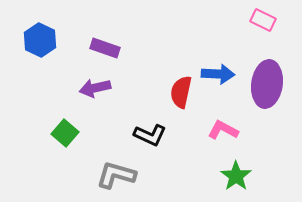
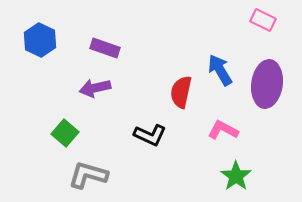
blue arrow: moved 2 px right, 4 px up; rotated 124 degrees counterclockwise
gray L-shape: moved 28 px left
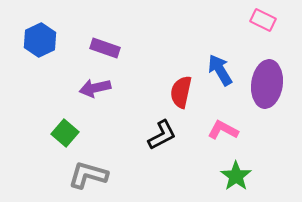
blue hexagon: rotated 8 degrees clockwise
black L-shape: moved 12 px right; rotated 52 degrees counterclockwise
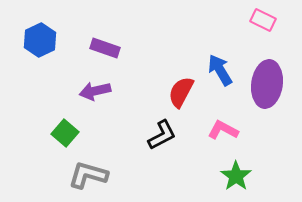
purple arrow: moved 3 px down
red semicircle: rotated 16 degrees clockwise
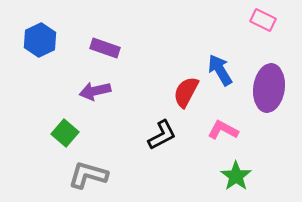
purple ellipse: moved 2 px right, 4 px down
red semicircle: moved 5 px right
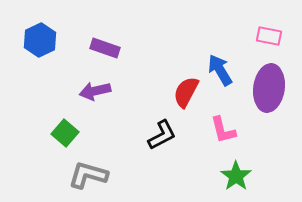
pink rectangle: moved 6 px right, 16 px down; rotated 15 degrees counterclockwise
pink L-shape: rotated 132 degrees counterclockwise
